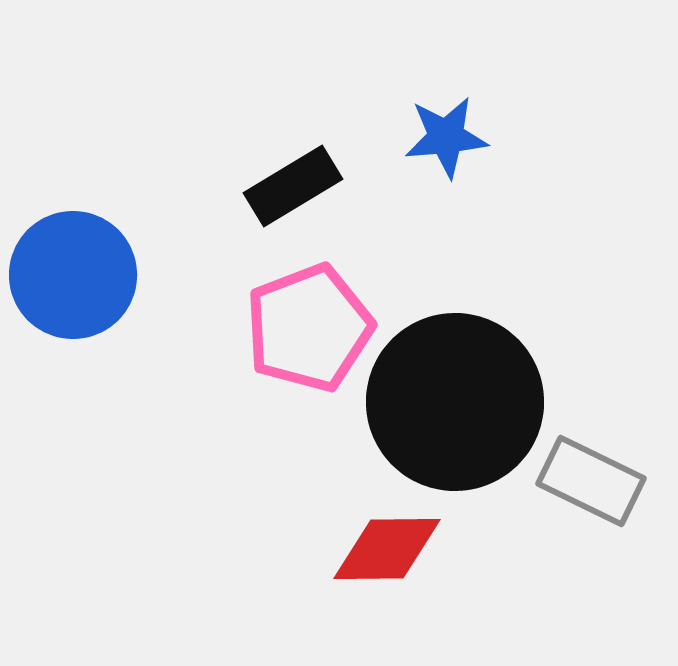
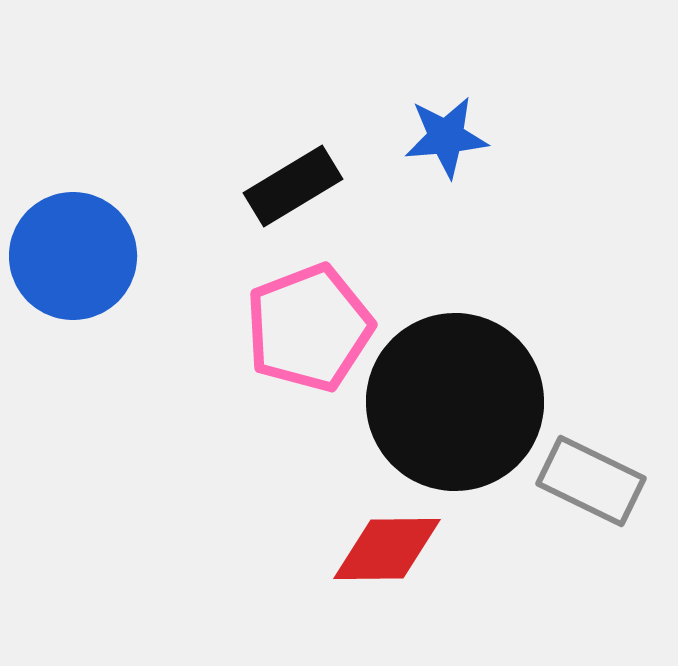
blue circle: moved 19 px up
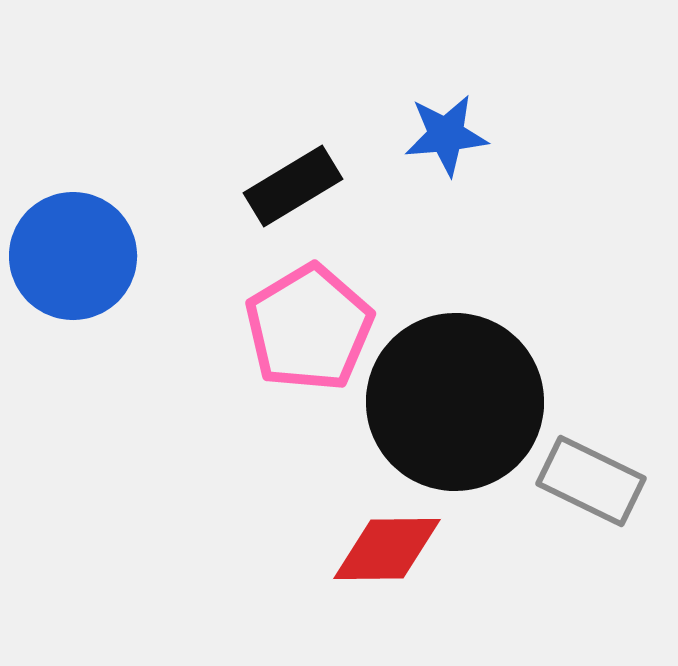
blue star: moved 2 px up
pink pentagon: rotated 10 degrees counterclockwise
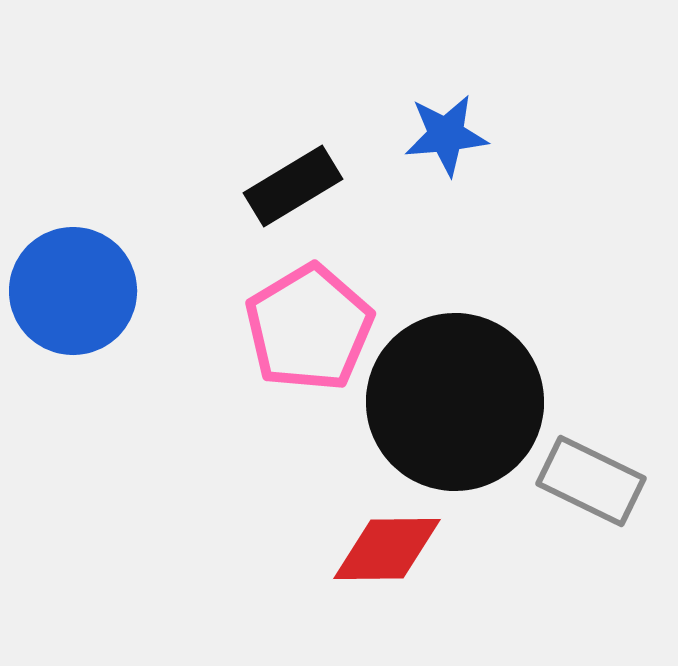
blue circle: moved 35 px down
